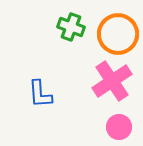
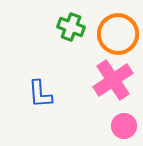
pink cross: moved 1 px right, 1 px up
pink circle: moved 5 px right, 1 px up
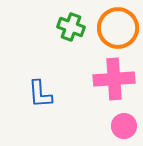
orange circle: moved 6 px up
pink cross: moved 1 px right, 1 px up; rotated 30 degrees clockwise
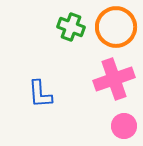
orange circle: moved 2 px left, 1 px up
pink cross: rotated 15 degrees counterclockwise
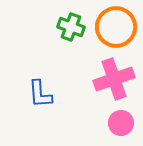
pink circle: moved 3 px left, 3 px up
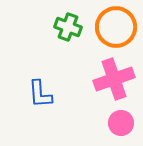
green cross: moved 3 px left
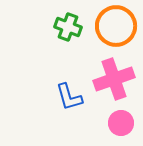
orange circle: moved 1 px up
blue L-shape: moved 29 px right, 3 px down; rotated 12 degrees counterclockwise
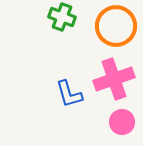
green cross: moved 6 px left, 10 px up
blue L-shape: moved 3 px up
pink circle: moved 1 px right, 1 px up
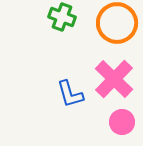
orange circle: moved 1 px right, 3 px up
pink cross: rotated 27 degrees counterclockwise
blue L-shape: moved 1 px right
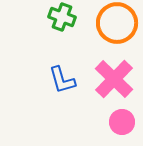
blue L-shape: moved 8 px left, 14 px up
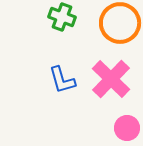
orange circle: moved 3 px right
pink cross: moved 3 px left
pink circle: moved 5 px right, 6 px down
